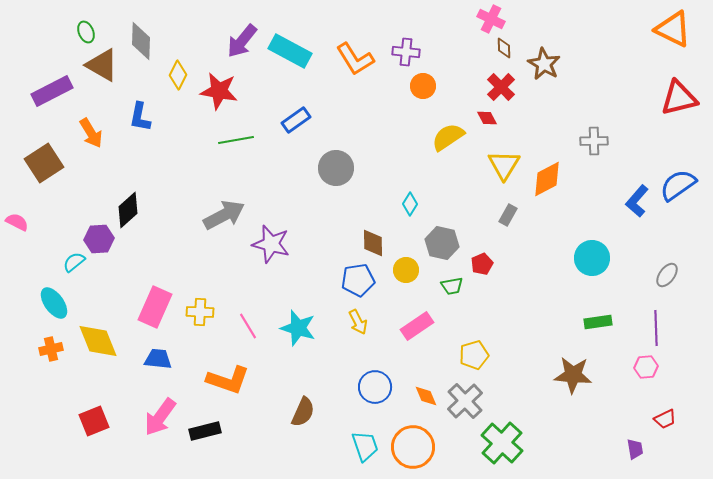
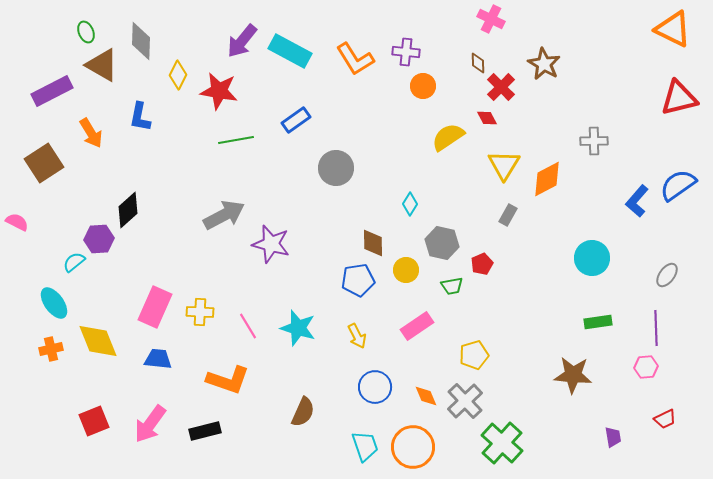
brown diamond at (504, 48): moved 26 px left, 15 px down
yellow arrow at (358, 322): moved 1 px left, 14 px down
pink arrow at (160, 417): moved 10 px left, 7 px down
purple trapezoid at (635, 449): moved 22 px left, 12 px up
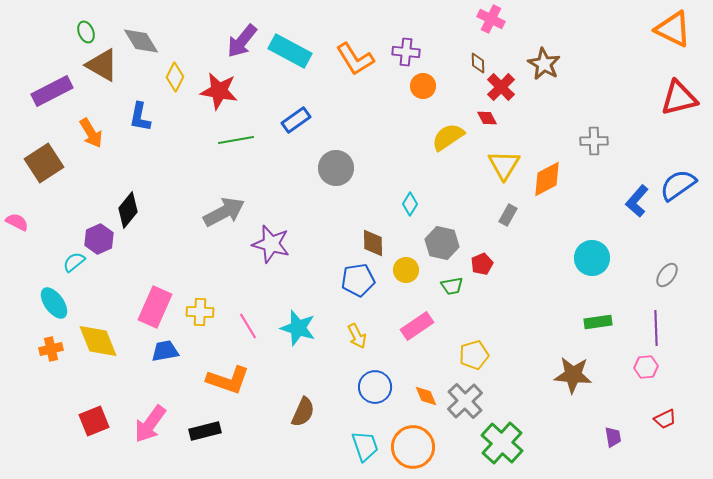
gray diamond at (141, 41): rotated 33 degrees counterclockwise
yellow diamond at (178, 75): moved 3 px left, 2 px down
black diamond at (128, 210): rotated 9 degrees counterclockwise
gray arrow at (224, 215): moved 3 px up
purple hexagon at (99, 239): rotated 20 degrees counterclockwise
blue trapezoid at (158, 359): moved 7 px right, 8 px up; rotated 16 degrees counterclockwise
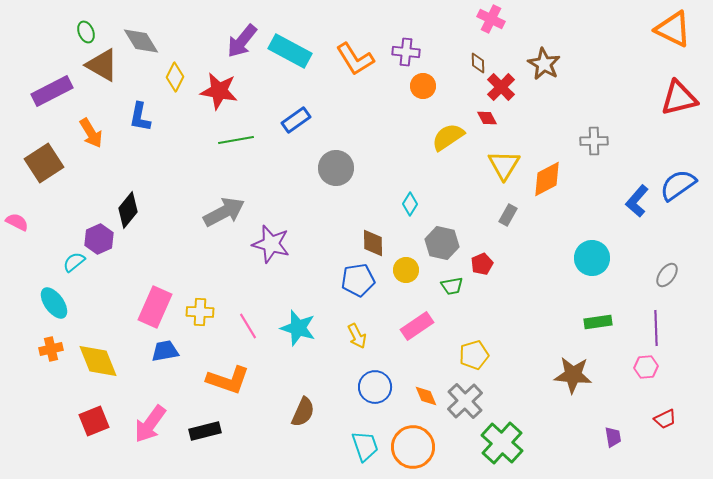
yellow diamond at (98, 341): moved 20 px down
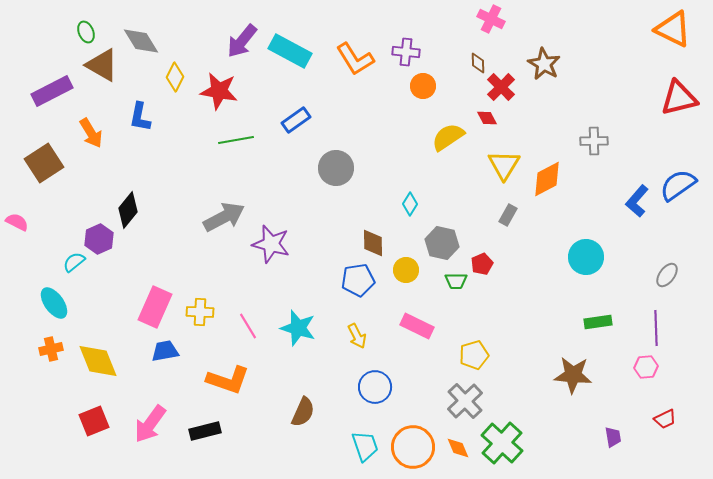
gray arrow at (224, 212): moved 5 px down
cyan circle at (592, 258): moved 6 px left, 1 px up
green trapezoid at (452, 286): moved 4 px right, 5 px up; rotated 10 degrees clockwise
pink rectangle at (417, 326): rotated 60 degrees clockwise
orange diamond at (426, 396): moved 32 px right, 52 px down
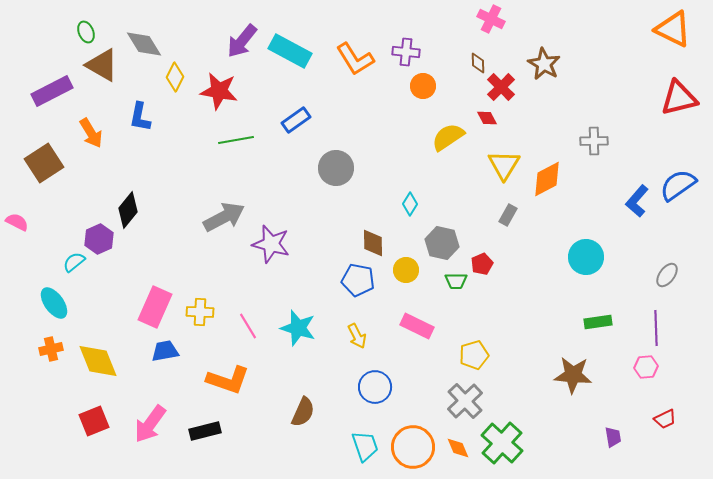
gray diamond at (141, 41): moved 3 px right, 3 px down
blue pentagon at (358, 280): rotated 20 degrees clockwise
